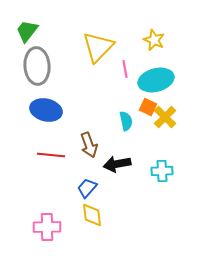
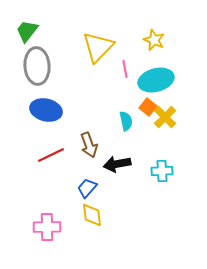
orange square: rotated 12 degrees clockwise
red line: rotated 32 degrees counterclockwise
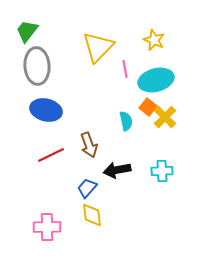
black arrow: moved 6 px down
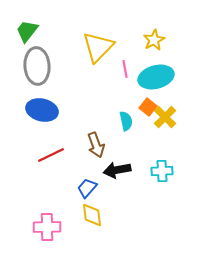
yellow star: rotated 20 degrees clockwise
cyan ellipse: moved 3 px up
blue ellipse: moved 4 px left
brown arrow: moved 7 px right
